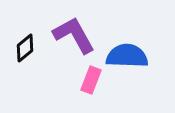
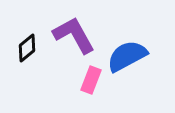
black diamond: moved 2 px right
blue semicircle: rotated 30 degrees counterclockwise
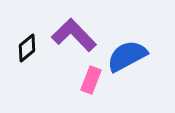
purple L-shape: rotated 15 degrees counterclockwise
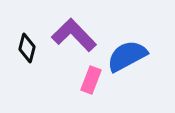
black diamond: rotated 36 degrees counterclockwise
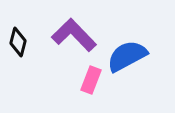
black diamond: moved 9 px left, 6 px up
